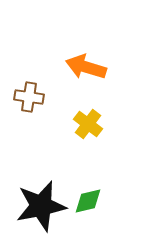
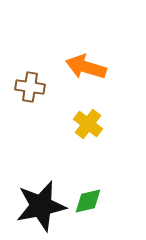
brown cross: moved 1 px right, 10 px up
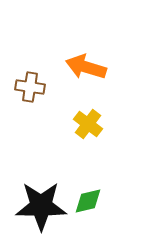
black star: rotated 12 degrees clockwise
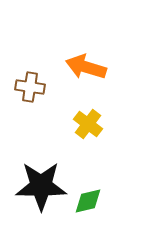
black star: moved 20 px up
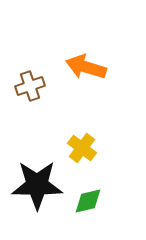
brown cross: moved 1 px up; rotated 28 degrees counterclockwise
yellow cross: moved 6 px left, 24 px down
black star: moved 4 px left, 1 px up
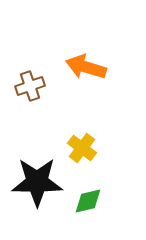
black star: moved 3 px up
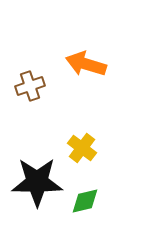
orange arrow: moved 3 px up
green diamond: moved 3 px left
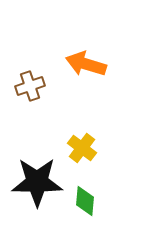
green diamond: rotated 72 degrees counterclockwise
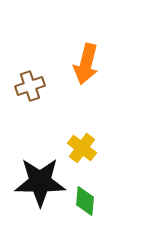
orange arrow: rotated 93 degrees counterclockwise
black star: moved 3 px right
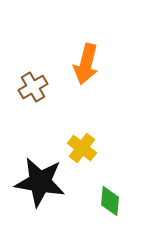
brown cross: moved 3 px right, 1 px down; rotated 12 degrees counterclockwise
black star: rotated 9 degrees clockwise
green diamond: moved 25 px right
